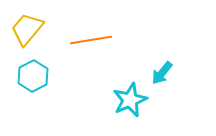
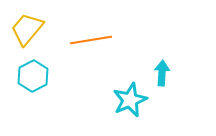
cyan arrow: rotated 145 degrees clockwise
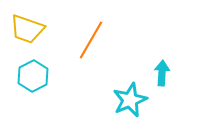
yellow trapezoid: rotated 111 degrees counterclockwise
orange line: rotated 51 degrees counterclockwise
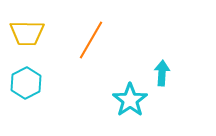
yellow trapezoid: moved 4 px down; rotated 18 degrees counterclockwise
cyan hexagon: moved 7 px left, 7 px down
cyan star: rotated 12 degrees counterclockwise
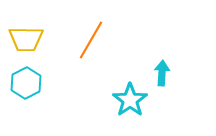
yellow trapezoid: moved 1 px left, 6 px down
